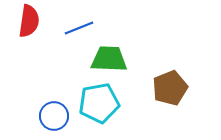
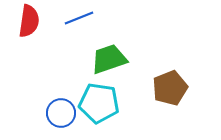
blue line: moved 10 px up
green trapezoid: rotated 21 degrees counterclockwise
cyan pentagon: rotated 18 degrees clockwise
blue circle: moved 7 px right, 3 px up
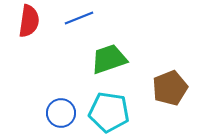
cyan pentagon: moved 10 px right, 9 px down
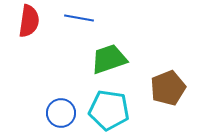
blue line: rotated 32 degrees clockwise
brown pentagon: moved 2 px left
cyan pentagon: moved 2 px up
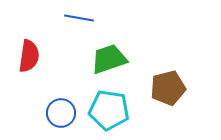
red semicircle: moved 35 px down
brown pentagon: rotated 8 degrees clockwise
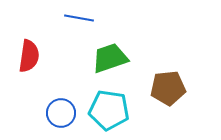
green trapezoid: moved 1 px right, 1 px up
brown pentagon: rotated 8 degrees clockwise
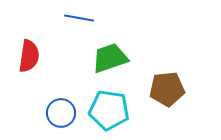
brown pentagon: moved 1 px left, 1 px down
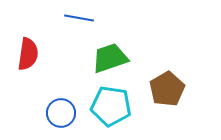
red semicircle: moved 1 px left, 2 px up
brown pentagon: rotated 24 degrees counterclockwise
cyan pentagon: moved 2 px right, 4 px up
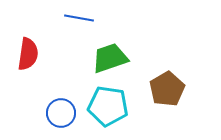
cyan pentagon: moved 3 px left
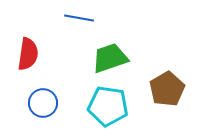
blue circle: moved 18 px left, 10 px up
